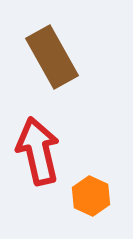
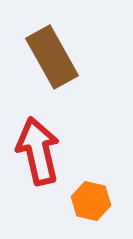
orange hexagon: moved 5 px down; rotated 12 degrees counterclockwise
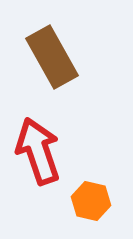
red arrow: rotated 6 degrees counterclockwise
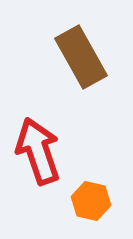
brown rectangle: moved 29 px right
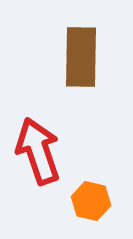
brown rectangle: rotated 30 degrees clockwise
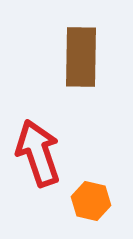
red arrow: moved 2 px down
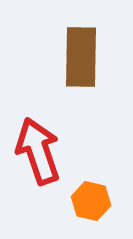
red arrow: moved 2 px up
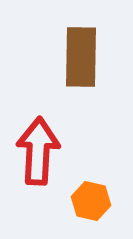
red arrow: rotated 22 degrees clockwise
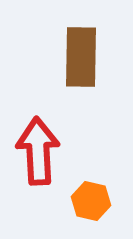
red arrow: rotated 6 degrees counterclockwise
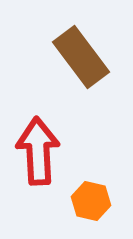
brown rectangle: rotated 38 degrees counterclockwise
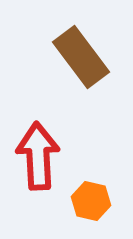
red arrow: moved 5 px down
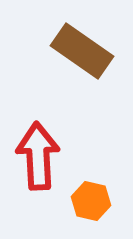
brown rectangle: moved 1 px right, 6 px up; rotated 18 degrees counterclockwise
